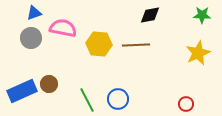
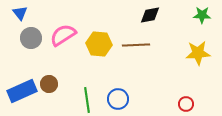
blue triangle: moved 14 px left; rotated 49 degrees counterclockwise
pink semicircle: moved 7 px down; rotated 44 degrees counterclockwise
yellow star: rotated 20 degrees clockwise
green line: rotated 20 degrees clockwise
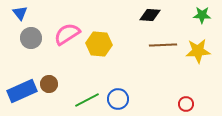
black diamond: rotated 15 degrees clockwise
pink semicircle: moved 4 px right, 1 px up
brown line: moved 27 px right
yellow star: moved 2 px up
green line: rotated 70 degrees clockwise
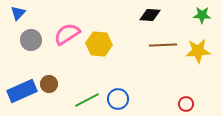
blue triangle: moved 2 px left; rotated 21 degrees clockwise
gray circle: moved 2 px down
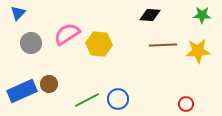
gray circle: moved 3 px down
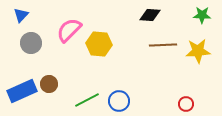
blue triangle: moved 3 px right, 2 px down
pink semicircle: moved 2 px right, 4 px up; rotated 12 degrees counterclockwise
blue circle: moved 1 px right, 2 px down
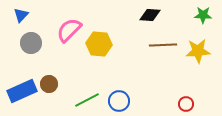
green star: moved 1 px right
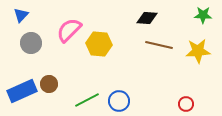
black diamond: moved 3 px left, 3 px down
brown line: moved 4 px left; rotated 16 degrees clockwise
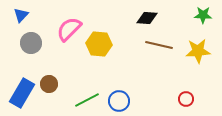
pink semicircle: moved 1 px up
blue rectangle: moved 2 px down; rotated 36 degrees counterclockwise
red circle: moved 5 px up
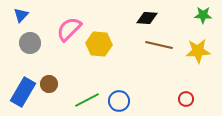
gray circle: moved 1 px left
blue rectangle: moved 1 px right, 1 px up
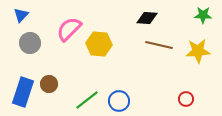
blue rectangle: rotated 12 degrees counterclockwise
green line: rotated 10 degrees counterclockwise
